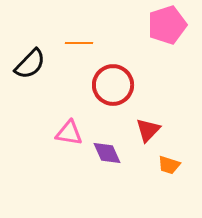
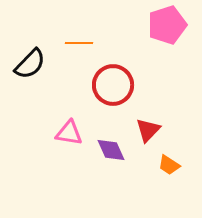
purple diamond: moved 4 px right, 3 px up
orange trapezoid: rotated 15 degrees clockwise
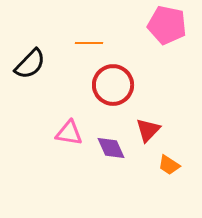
pink pentagon: rotated 30 degrees clockwise
orange line: moved 10 px right
purple diamond: moved 2 px up
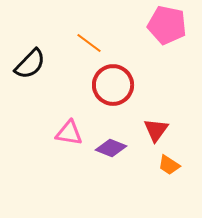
orange line: rotated 36 degrees clockwise
red triangle: moved 8 px right; rotated 8 degrees counterclockwise
purple diamond: rotated 44 degrees counterclockwise
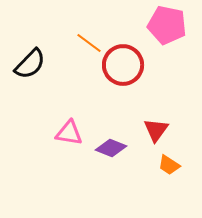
red circle: moved 10 px right, 20 px up
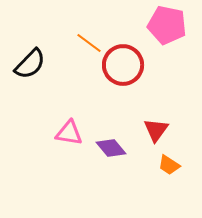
purple diamond: rotated 28 degrees clockwise
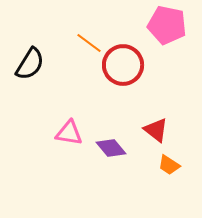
black semicircle: rotated 12 degrees counterclockwise
red triangle: rotated 28 degrees counterclockwise
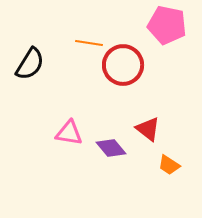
orange line: rotated 28 degrees counterclockwise
red triangle: moved 8 px left, 1 px up
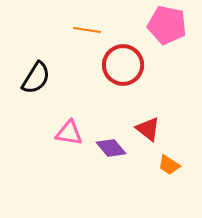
orange line: moved 2 px left, 13 px up
black semicircle: moved 6 px right, 14 px down
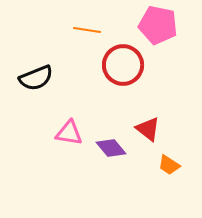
pink pentagon: moved 9 px left
black semicircle: rotated 36 degrees clockwise
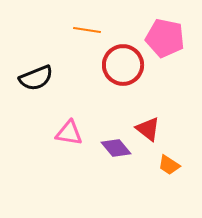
pink pentagon: moved 7 px right, 13 px down
purple diamond: moved 5 px right
